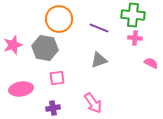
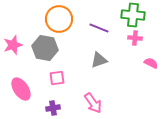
pink ellipse: rotated 65 degrees clockwise
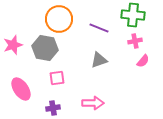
pink cross: moved 3 px down; rotated 16 degrees counterclockwise
pink semicircle: moved 8 px left, 2 px up; rotated 104 degrees clockwise
pink arrow: rotated 55 degrees counterclockwise
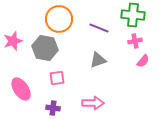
pink star: moved 4 px up
gray triangle: moved 1 px left
purple cross: rotated 16 degrees clockwise
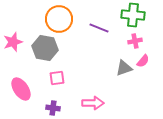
pink star: moved 1 px down
gray triangle: moved 26 px right, 8 px down
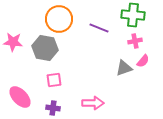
pink star: rotated 24 degrees clockwise
pink square: moved 3 px left, 2 px down
pink ellipse: moved 1 px left, 8 px down; rotated 10 degrees counterclockwise
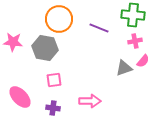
pink arrow: moved 3 px left, 2 px up
